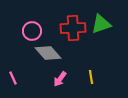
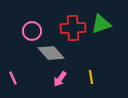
gray diamond: moved 3 px right
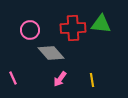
green triangle: rotated 25 degrees clockwise
pink circle: moved 2 px left, 1 px up
yellow line: moved 1 px right, 3 px down
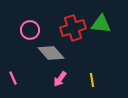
red cross: rotated 15 degrees counterclockwise
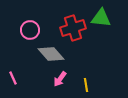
green triangle: moved 6 px up
gray diamond: moved 1 px down
yellow line: moved 6 px left, 5 px down
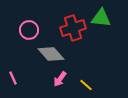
pink circle: moved 1 px left
yellow line: rotated 40 degrees counterclockwise
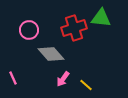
red cross: moved 1 px right
pink arrow: moved 3 px right
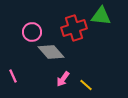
green triangle: moved 2 px up
pink circle: moved 3 px right, 2 px down
gray diamond: moved 2 px up
pink line: moved 2 px up
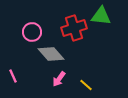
gray diamond: moved 2 px down
pink arrow: moved 4 px left
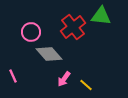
red cross: moved 1 px left, 1 px up; rotated 20 degrees counterclockwise
pink circle: moved 1 px left
gray diamond: moved 2 px left
pink arrow: moved 5 px right
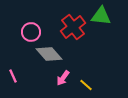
pink arrow: moved 1 px left, 1 px up
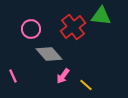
pink circle: moved 3 px up
pink arrow: moved 2 px up
